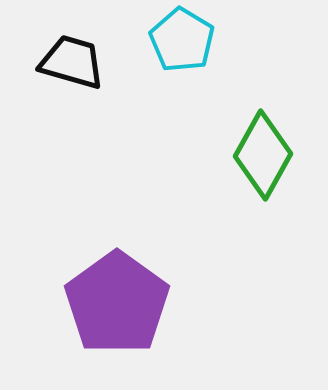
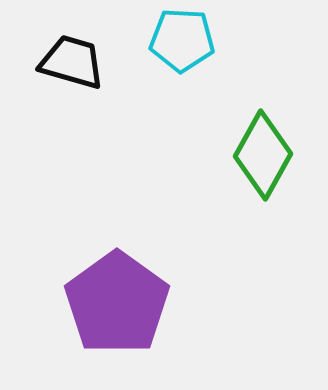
cyan pentagon: rotated 28 degrees counterclockwise
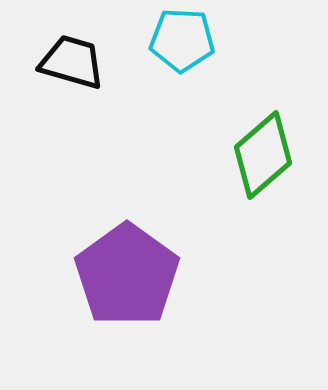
green diamond: rotated 20 degrees clockwise
purple pentagon: moved 10 px right, 28 px up
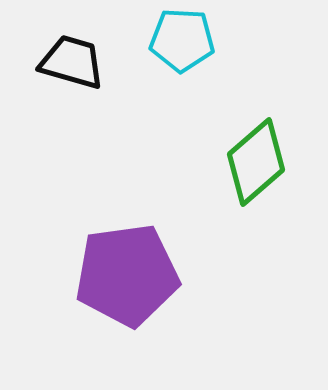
green diamond: moved 7 px left, 7 px down
purple pentagon: rotated 28 degrees clockwise
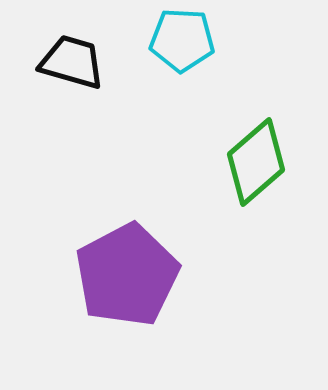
purple pentagon: rotated 20 degrees counterclockwise
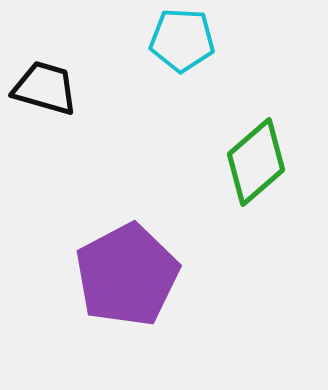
black trapezoid: moved 27 px left, 26 px down
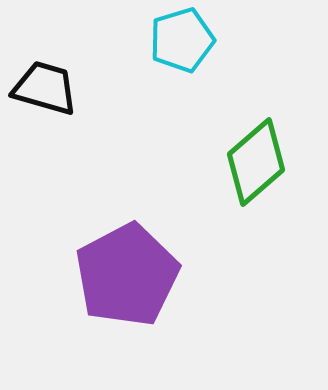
cyan pentagon: rotated 20 degrees counterclockwise
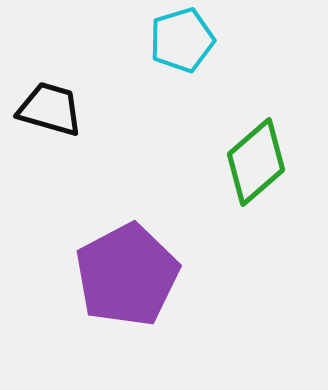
black trapezoid: moved 5 px right, 21 px down
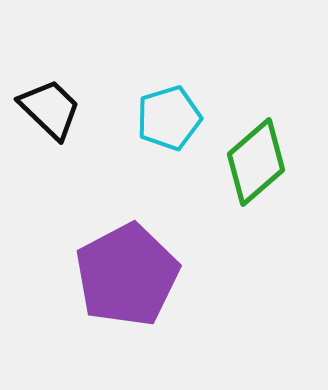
cyan pentagon: moved 13 px left, 78 px down
black trapezoid: rotated 28 degrees clockwise
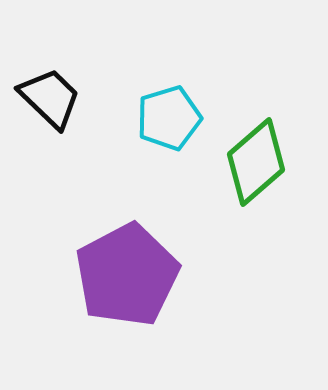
black trapezoid: moved 11 px up
